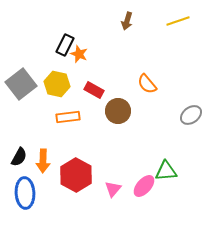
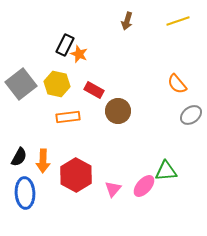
orange semicircle: moved 30 px right
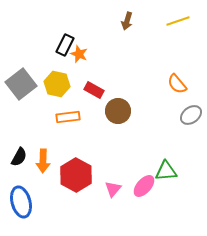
blue ellipse: moved 4 px left, 9 px down; rotated 12 degrees counterclockwise
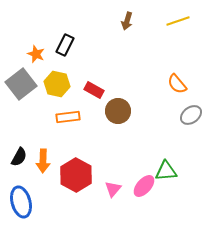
orange star: moved 43 px left
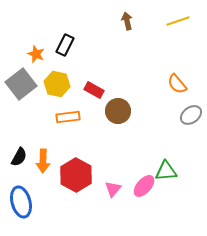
brown arrow: rotated 150 degrees clockwise
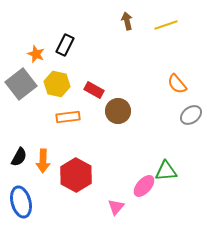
yellow line: moved 12 px left, 4 px down
pink triangle: moved 3 px right, 18 px down
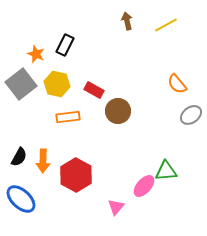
yellow line: rotated 10 degrees counterclockwise
blue ellipse: moved 3 px up; rotated 32 degrees counterclockwise
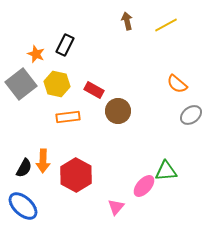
orange semicircle: rotated 10 degrees counterclockwise
black semicircle: moved 5 px right, 11 px down
blue ellipse: moved 2 px right, 7 px down
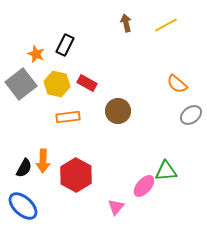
brown arrow: moved 1 px left, 2 px down
red rectangle: moved 7 px left, 7 px up
